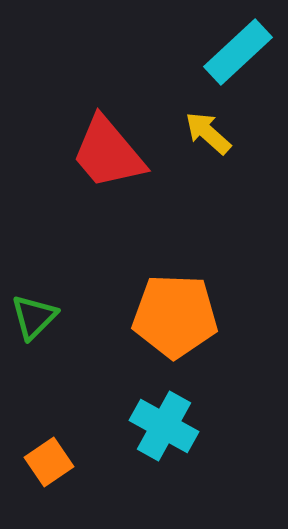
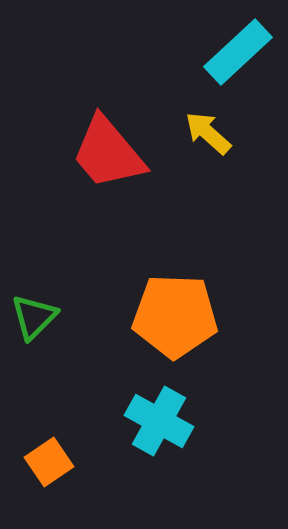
cyan cross: moved 5 px left, 5 px up
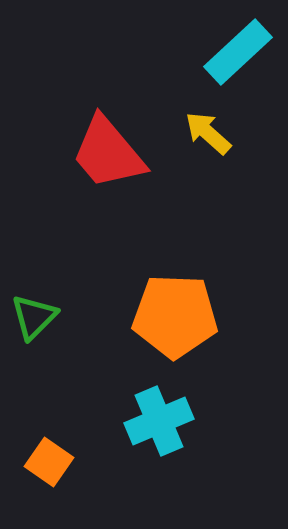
cyan cross: rotated 38 degrees clockwise
orange square: rotated 21 degrees counterclockwise
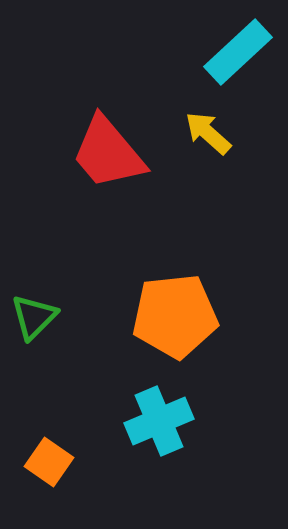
orange pentagon: rotated 8 degrees counterclockwise
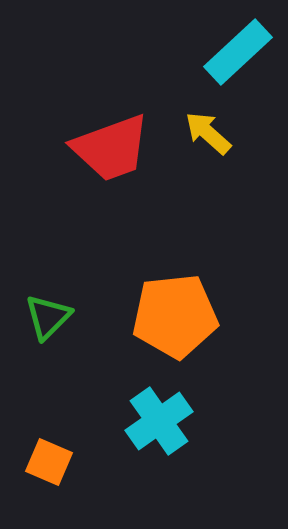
red trapezoid: moved 3 px right, 5 px up; rotated 70 degrees counterclockwise
green triangle: moved 14 px right
cyan cross: rotated 12 degrees counterclockwise
orange square: rotated 12 degrees counterclockwise
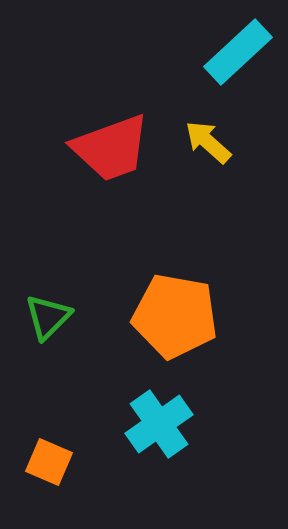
yellow arrow: moved 9 px down
orange pentagon: rotated 16 degrees clockwise
cyan cross: moved 3 px down
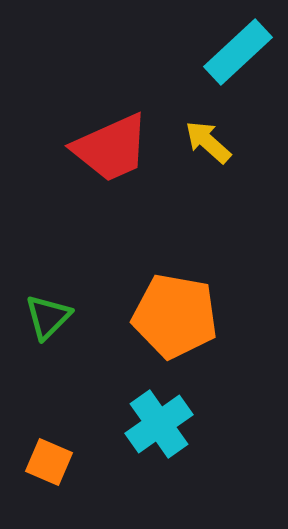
red trapezoid: rotated 4 degrees counterclockwise
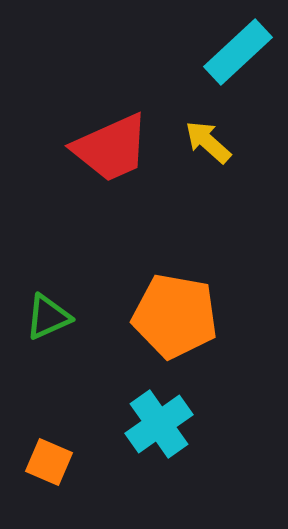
green triangle: rotated 21 degrees clockwise
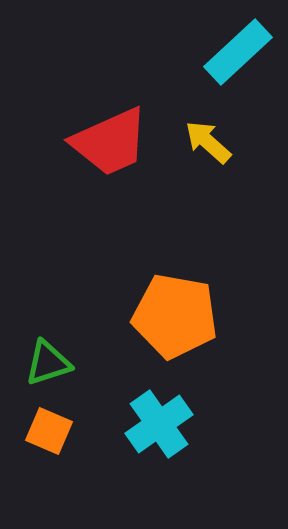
red trapezoid: moved 1 px left, 6 px up
green triangle: moved 46 px down; rotated 6 degrees clockwise
orange square: moved 31 px up
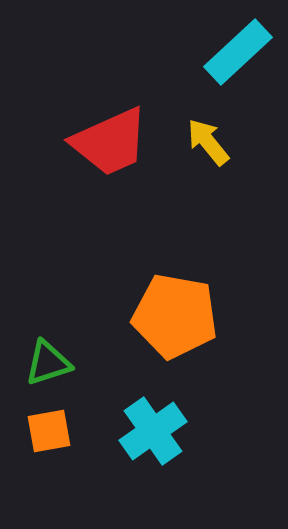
yellow arrow: rotated 9 degrees clockwise
cyan cross: moved 6 px left, 7 px down
orange square: rotated 33 degrees counterclockwise
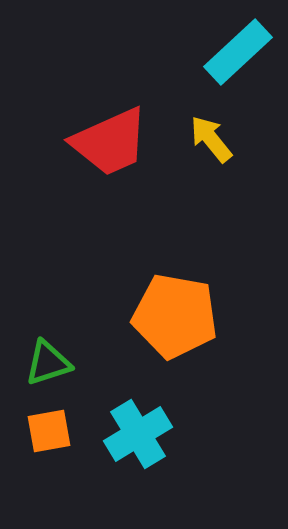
yellow arrow: moved 3 px right, 3 px up
cyan cross: moved 15 px left, 3 px down; rotated 4 degrees clockwise
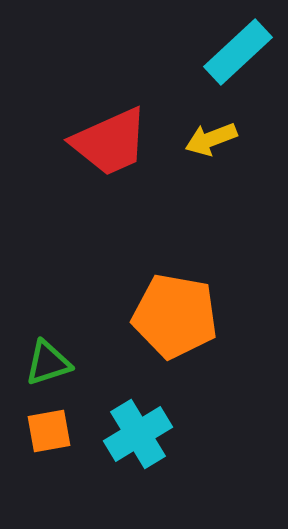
yellow arrow: rotated 72 degrees counterclockwise
